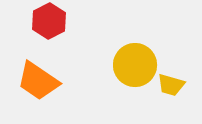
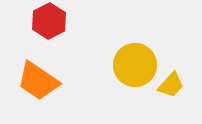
yellow trapezoid: rotated 64 degrees counterclockwise
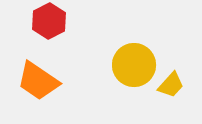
yellow circle: moved 1 px left
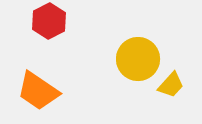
yellow circle: moved 4 px right, 6 px up
orange trapezoid: moved 10 px down
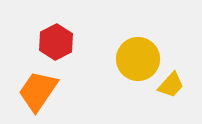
red hexagon: moved 7 px right, 21 px down
orange trapezoid: rotated 90 degrees clockwise
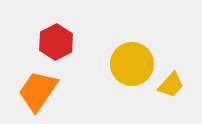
yellow circle: moved 6 px left, 5 px down
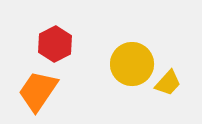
red hexagon: moved 1 px left, 2 px down
yellow trapezoid: moved 3 px left, 2 px up
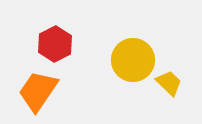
yellow circle: moved 1 px right, 4 px up
yellow trapezoid: moved 1 px right; rotated 88 degrees counterclockwise
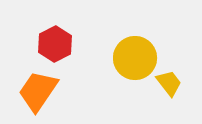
yellow circle: moved 2 px right, 2 px up
yellow trapezoid: rotated 8 degrees clockwise
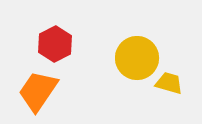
yellow circle: moved 2 px right
yellow trapezoid: rotated 36 degrees counterclockwise
